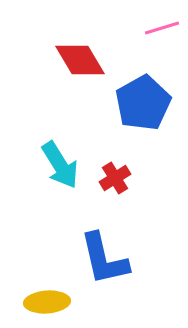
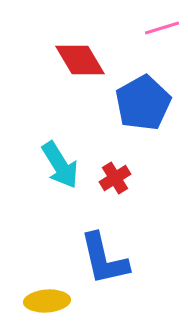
yellow ellipse: moved 1 px up
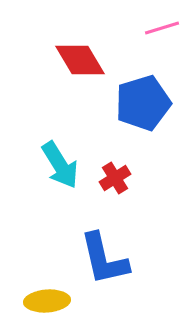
blue pentagon: rotated 12 degrees clockwise
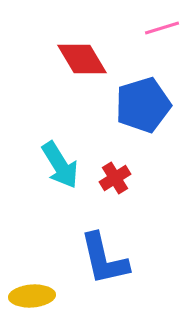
red diamond: moved 2 px right, 1 px up
blue pentagon: moved 2 px down
yellow ellipse: moved 15 px left, 5 px up
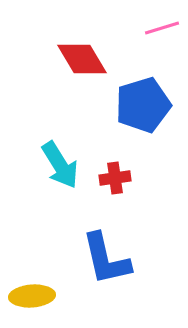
red cross: rotated 24 degrees clockwise
blue L-shape: moved 2 px right
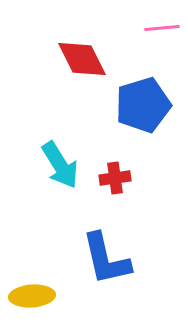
pink line: rotated 12 degrees clockwise
red diamond: rotated 4 degrees clockwise
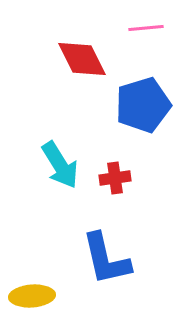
pink line: moved 16 px left
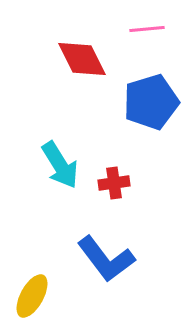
pink line: moved 1 px right, 1 px down
blue pentagon: moved 8 px right, 3 px up
red cross: moved 1 px left, 5 px down
blue L-shape: rotated 24 degrees counterclockwise
yellow ellipse: rotated 57 degrees counterclockwise
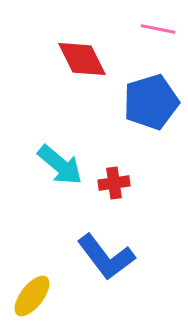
pink line: moved 11 px right; rotated 16 degrees clockwise
cyan arrow: rotated 18 degrees counterclockwise
blue L-shape: moved 2 px up
yellow ellipse: rotated 9 degrees clockwise
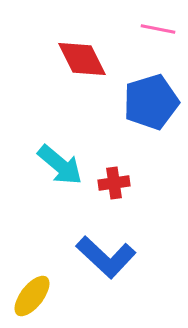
blue L-shape: rotated 10 degrees counterclockwise
